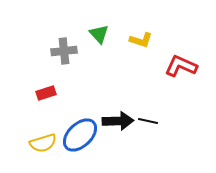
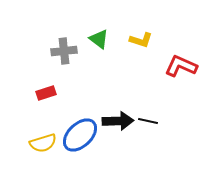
green triangle: moved 5 px down; rotated 10 degrees counterclockwise
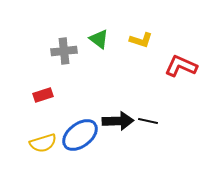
red rectangle: moved 3 px left, 2 px down
blue ellipse: rotated 6 degrees clockwise
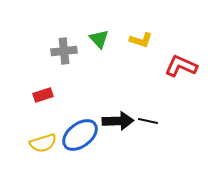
green triangle: rotated 10 degrees clockwise
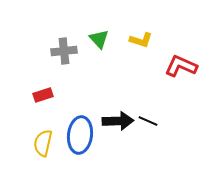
black line: rotated 12 degrees clockwise
blue ellipse: rotated 45 degrees counterclockwise
yellow semicircle: rotated 120 degrees clockwise
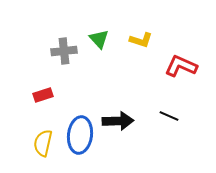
black line: moved 21 px right, 5 px up
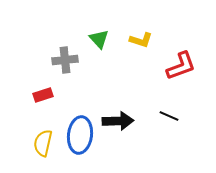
gray cross: moved 1 px right, 9 px down
red L-shape: rotated 136 degrees clockwise
